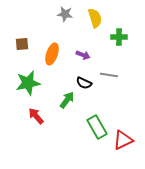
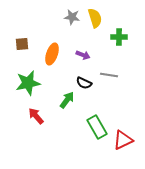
gray star: moved 7 px right, 3 px down
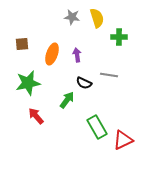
yellow semicircle: moved 2 px right
purple arrow: moved 6 px left; rotated 120 degrees counterclockwise
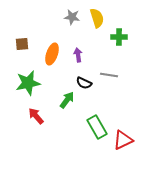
purple arrow: moved 1 px right
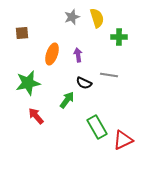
gray star: rotated 28 degrees counterclockwise
brown square: moved 11 px up
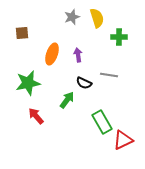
green rectangle: moved 5 px right, 5 px up
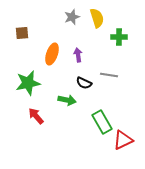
green arrow: rotated 66 degrees clockwise
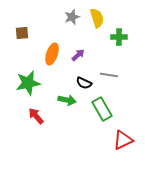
purple arrow: rotated 56 degrees clockwise
green rectangle: moved 13 px up
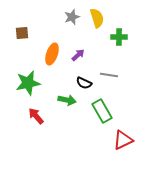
green rectangle: moved 2 px down
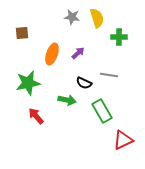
gray star: rotated 28 degrees clockwise
purple arrow: moved 2 px up
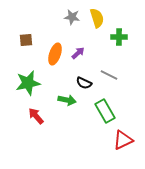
brown square: moved 4 px right, 7 px down
orange ellipse: moved 3 px right
gray line: rotated 18 degrees clockwise
green rectangle: moved 3 px right
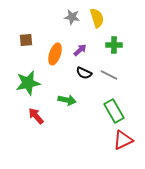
green cross: moved 5 px left, 8 px down
purple arrow: moved 2 px right, 3 px up
black semicircle: moved 10 px up
green rectangle: moved 9 px right
